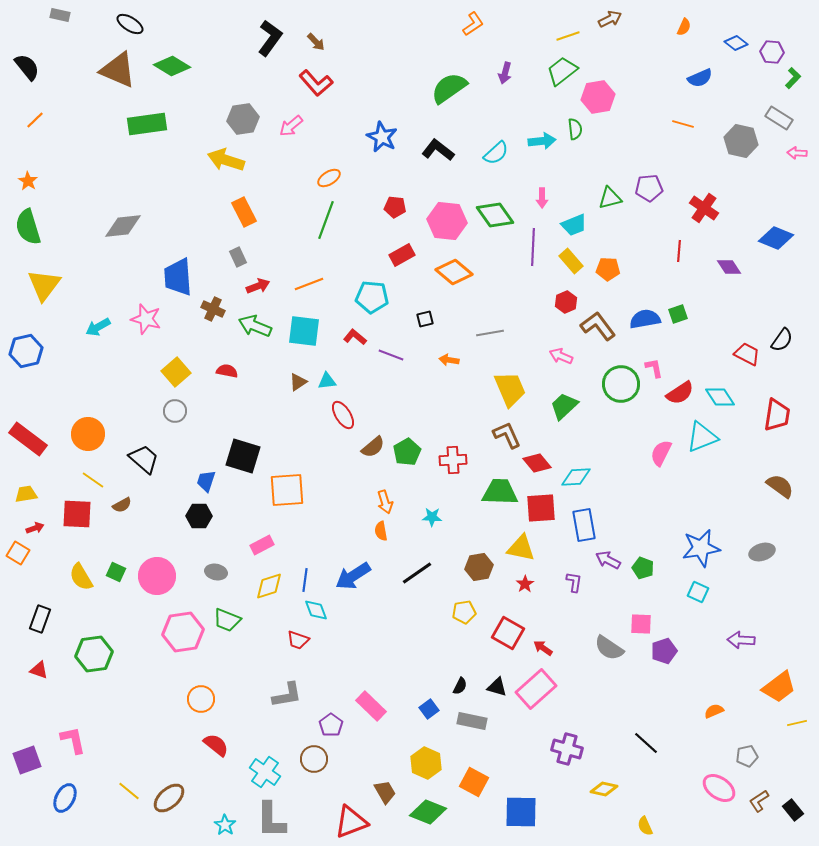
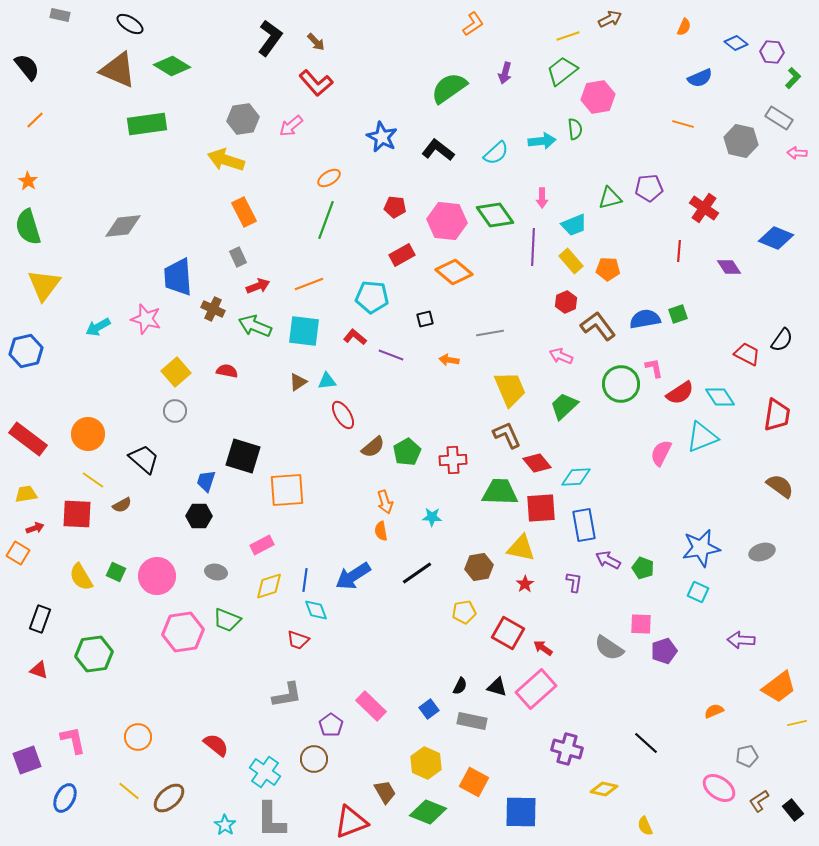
orange circle at (201, 699): moved 63 px left, 38 px down
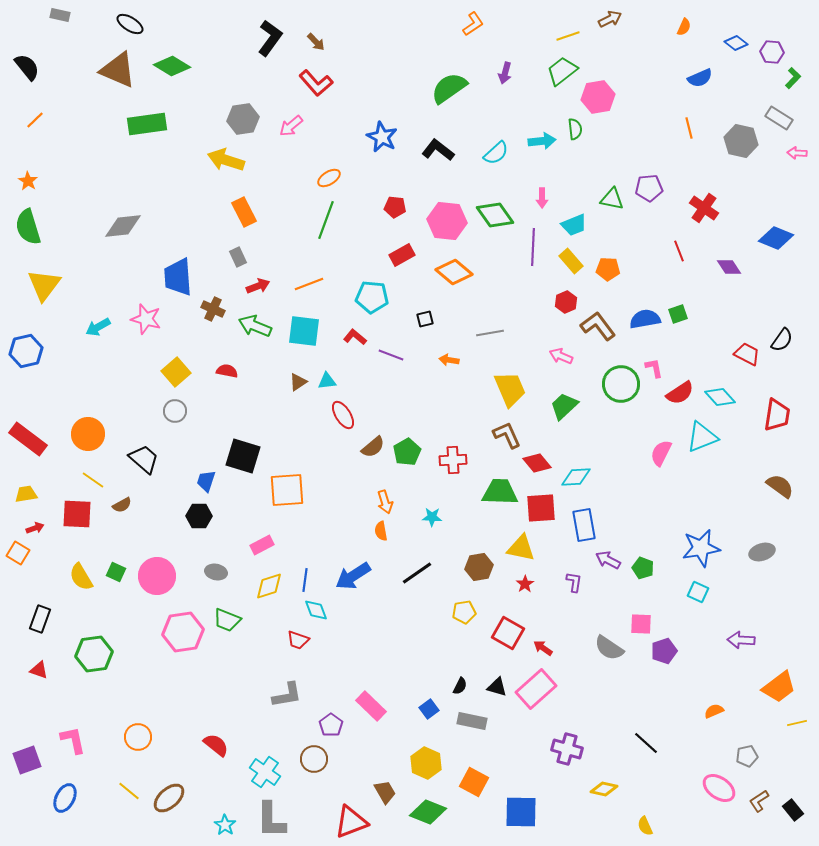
orange line at (683, 124): moved 6 px right, 4 px down; rotated 60 degrees clockwise
green triangle at (610, 198): moved 2 px right, 1 px down; rotated 25 degrees clockwise
red line at (679, 251): rotated 25 degrees counterclockwise
cyan diamond at (720, 397): rotated 8 degrees counterclockwise
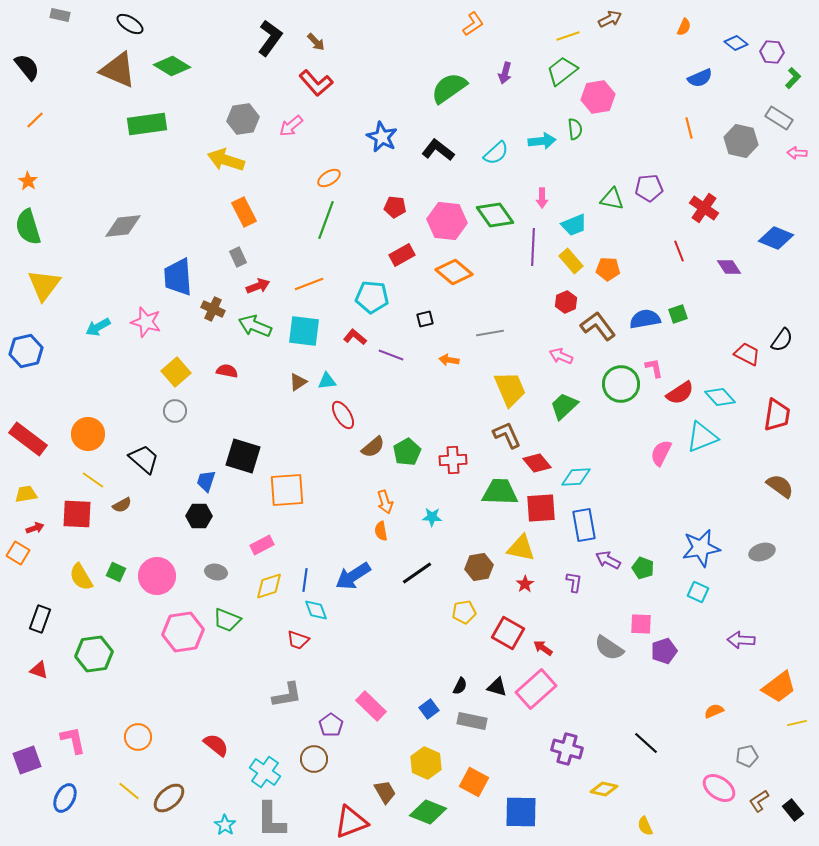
pink star at (146, 319): moved 3 px down
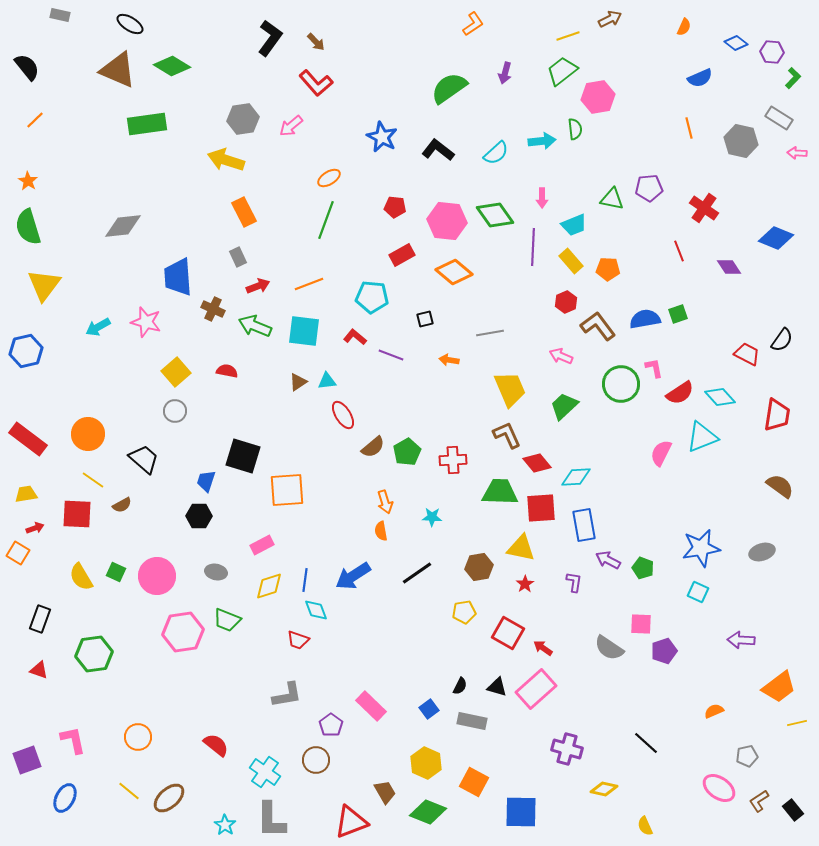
brown circle at (314, 759): moved 2 px right, 1 px down
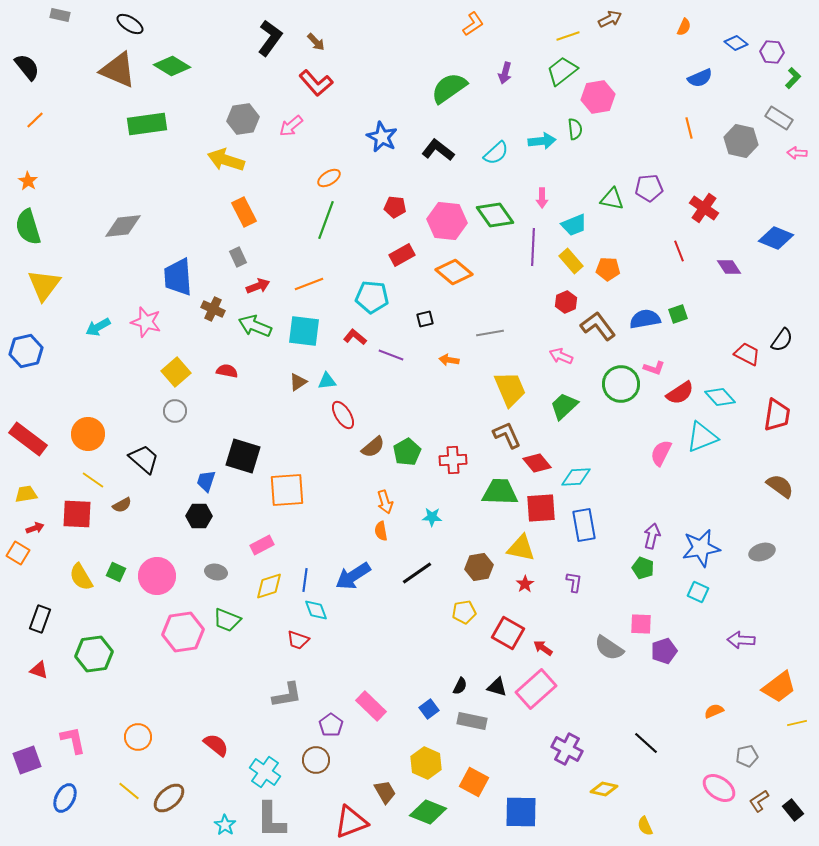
pink L-shape at (654, 368): rotated 120 degrees clockwise
purple arrow at (608, 560): moved 44 px right, 24 px up; rotated 75 degrees clockwise
purple cross at (567, 749): rotated 12 degrees clockwise
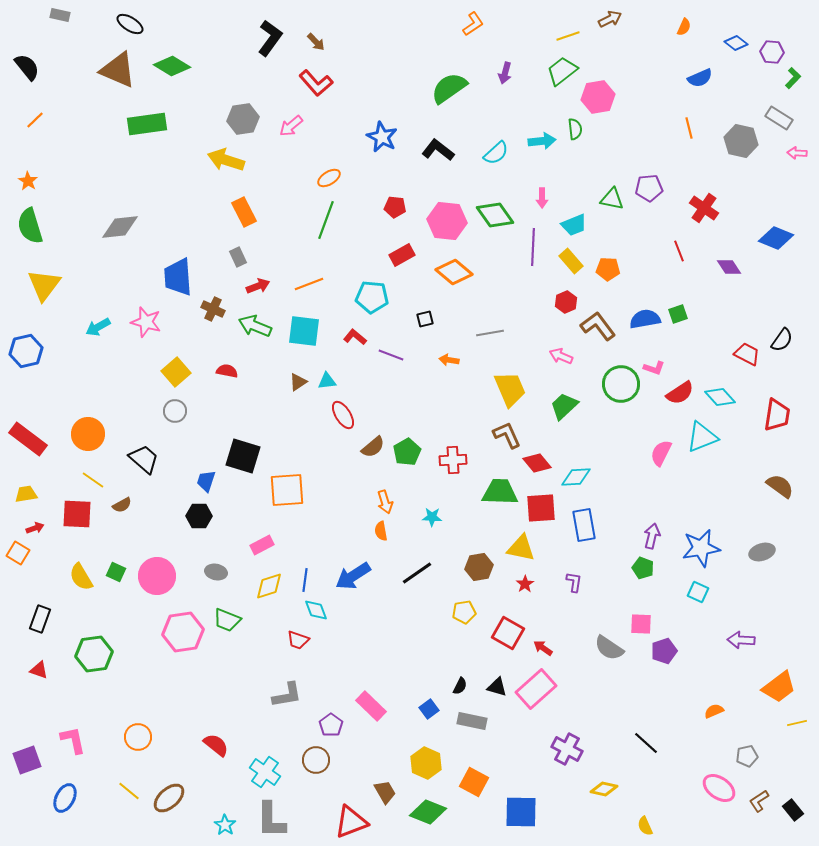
gray diamond at (123, 226): moved 3 px left, 1 px down
green semicircle at (28, 227): moved 2 px right, 1 px up
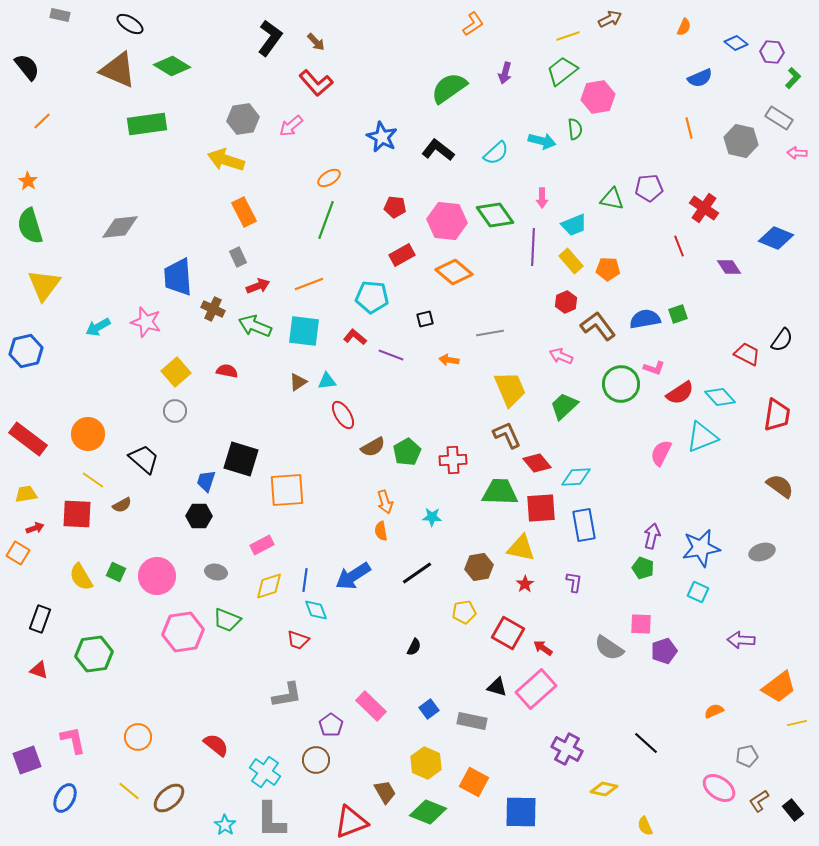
orange line at (35, 120): moved 7 px right, 1 px down
cyan arrow at (542, 141): rotated 20 degrees clockwise
red line at (679, 251): moved 5 px up
brown semicircle at (373, 447): rotated 10 degrees clockwise
black square at (243, 456): moved 2 px left, 3 px down
black semicircle at (460, 686): moved 46 px left, 39 px up
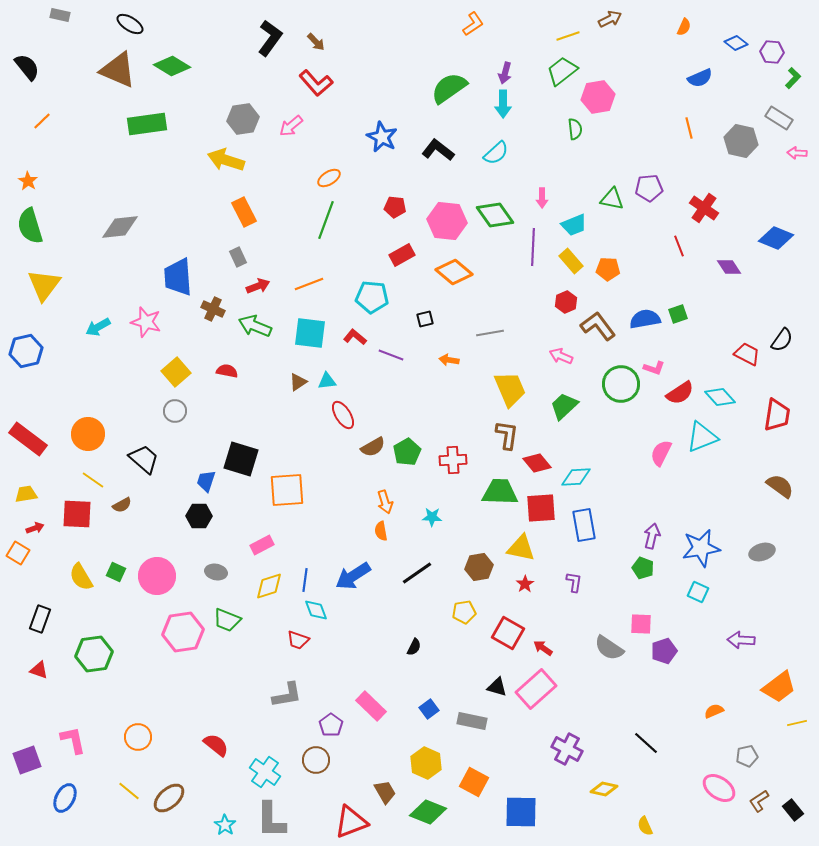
cyan arrow at (542, 141): moved 39 px left, 37 px up; rotated 76 degrees clockwise
cyan square at (304, 331): moved 6 px right, 2 px down
brown L-shape at (507, 435): rotated 32 degrees clockwise
